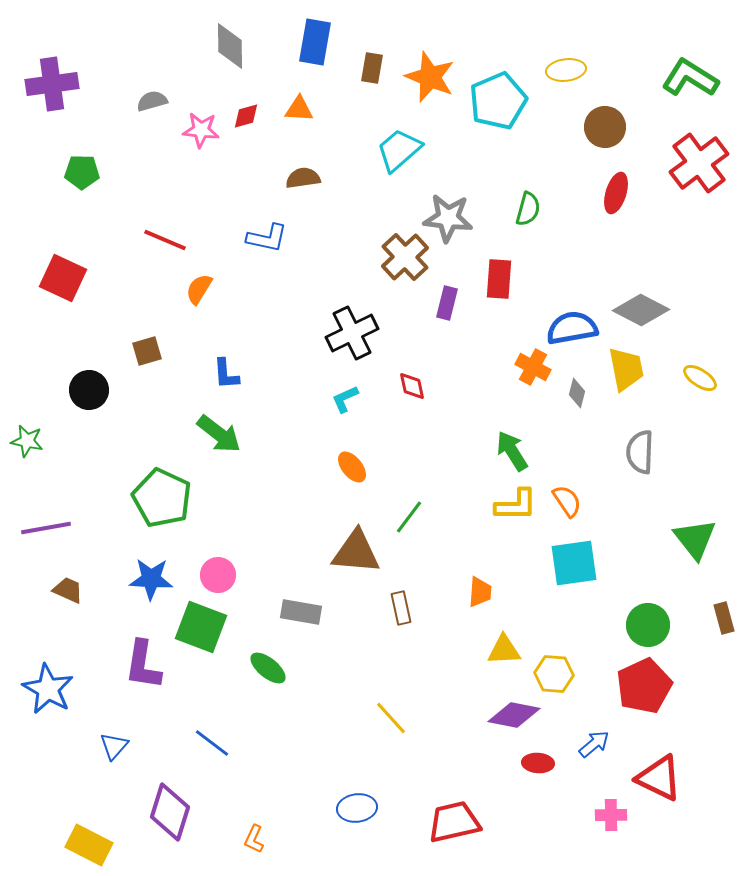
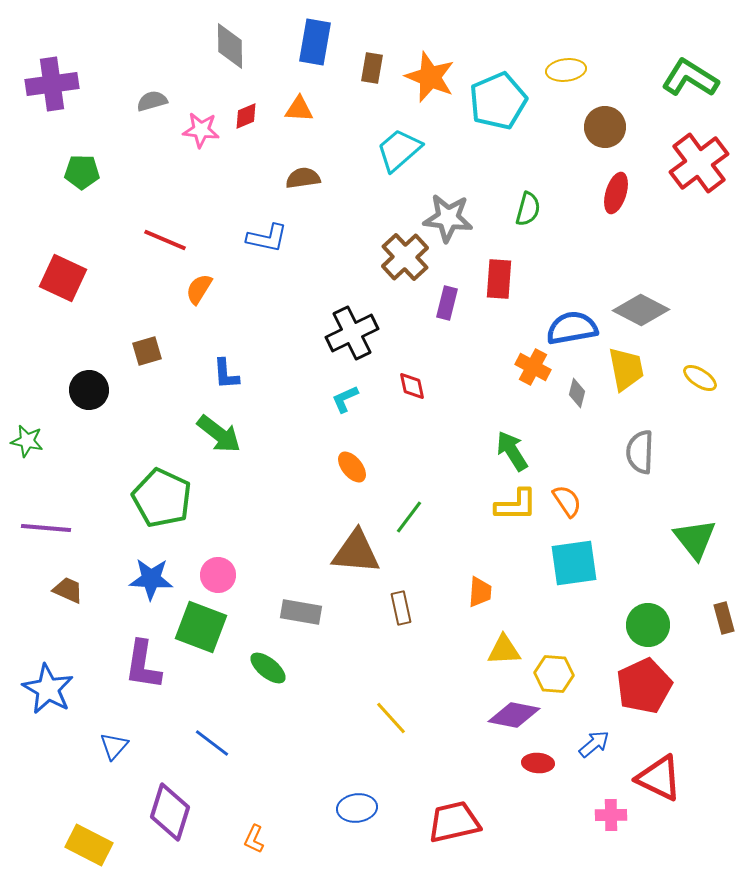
red diamond at (246, 116): rotated 8 degrees counterclockwise
purple line at (46, 528): rotated 15 degrees clockwise
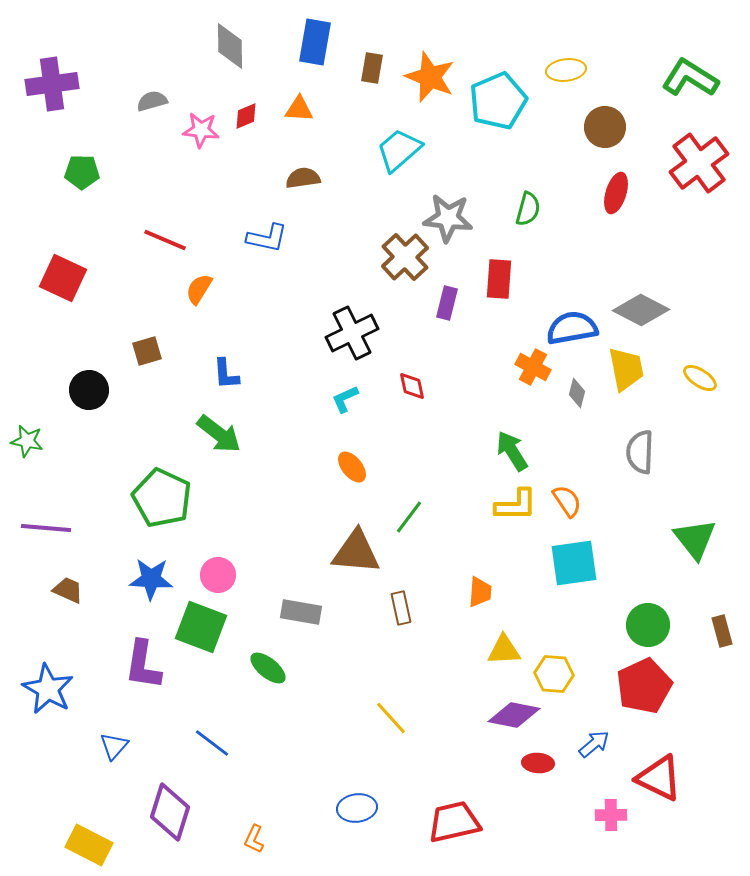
brown rectangle at (724, 618): moved 2 px left, 13 px down
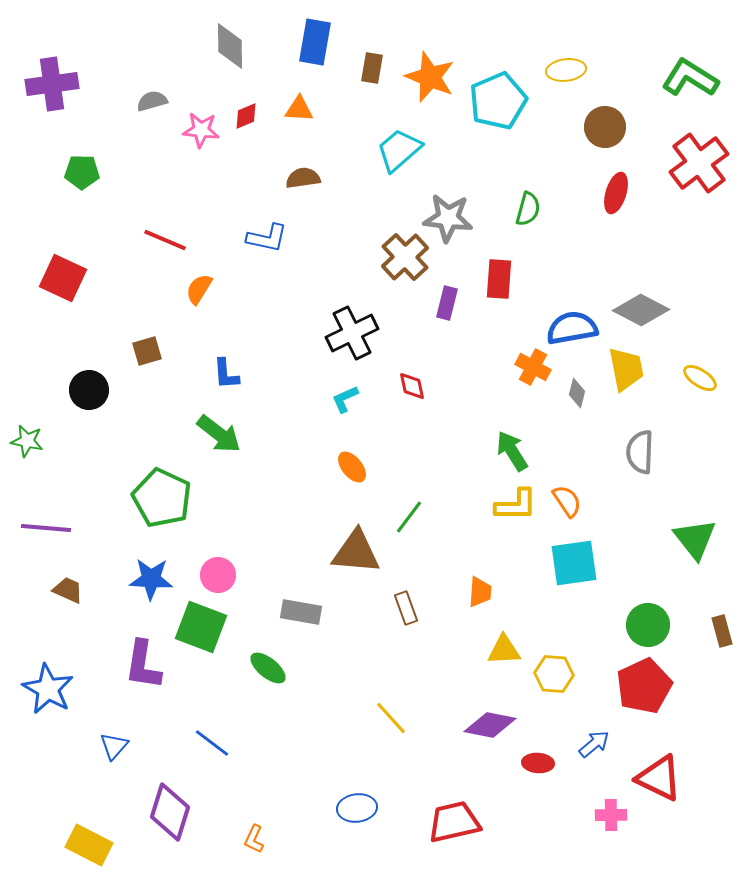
brown rectangle at (401, 608): moved 5 px right; rotated 8 degrees counterclockwise
purple diamond at (514, 715): moved 24 px left, 10 px down
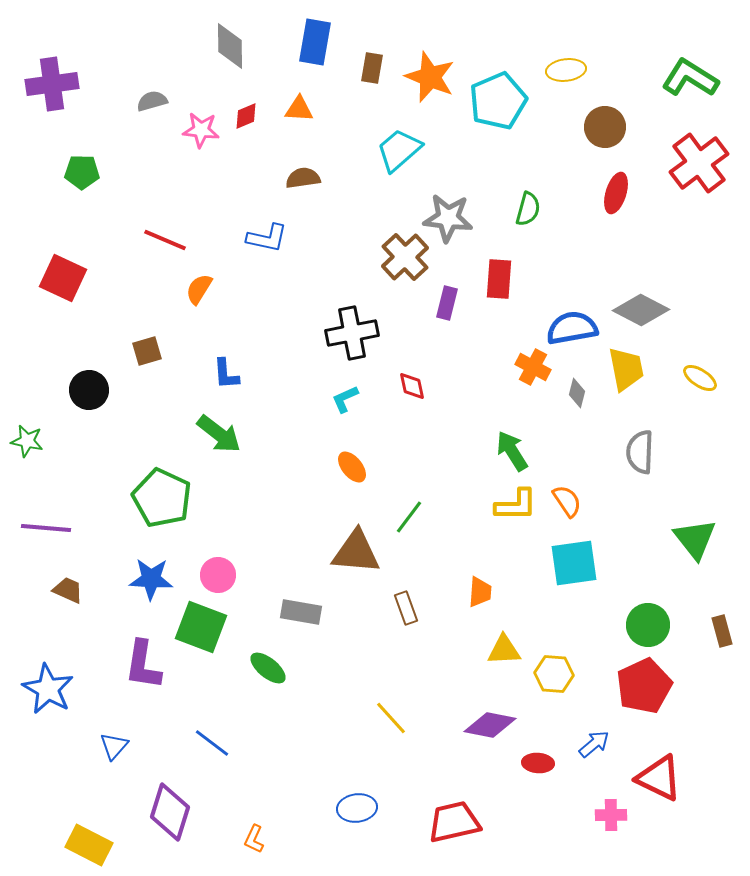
black cross at (352, 333): rotated 15 degrees clockwise
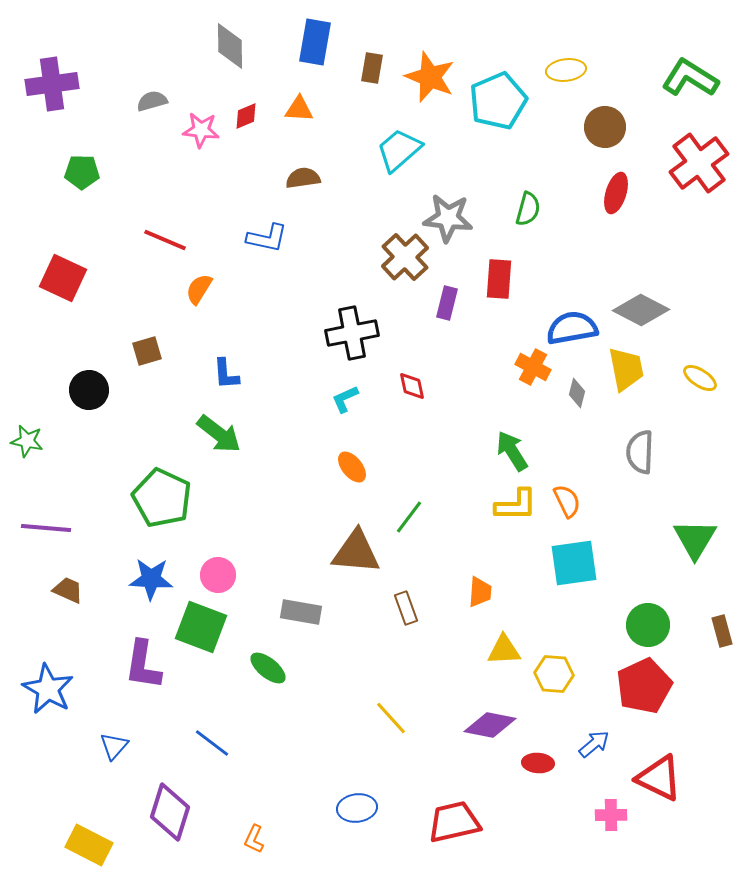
orange semicircle at (567, 501): rotated 8 degrees clockwise
green triangle at (695, 539): rotated 9 degrees clockwise
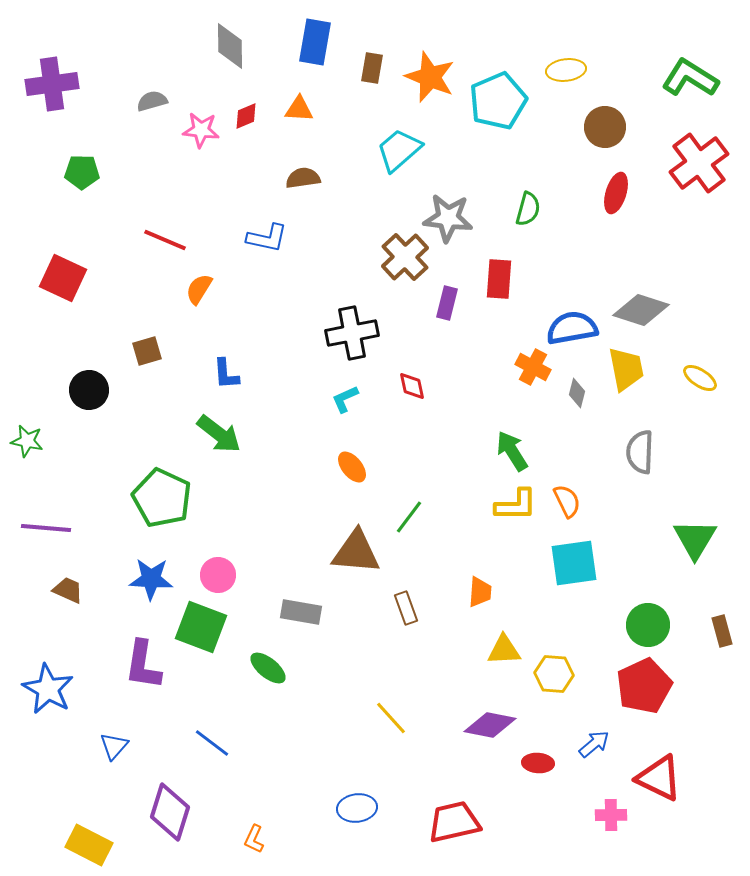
gray diamond at (641, 310): rotated 10 degrees counterclockwise
